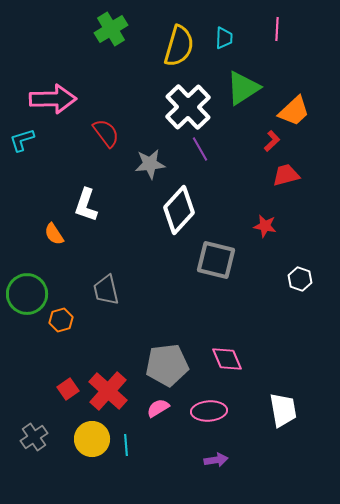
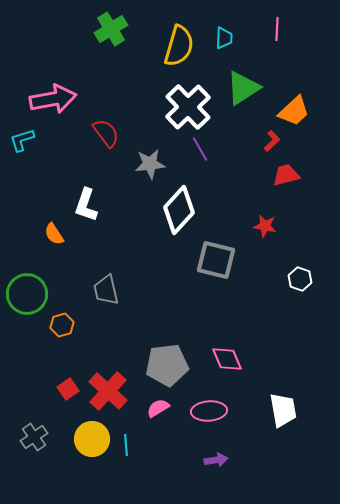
pink arrow: rotated 9 degrees counterclockwise
orange hexagon: moved 1 px right, 5 px down
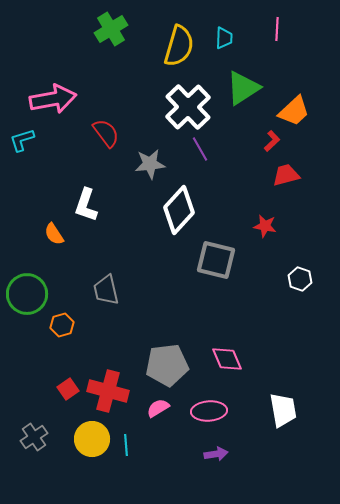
red cross: rotated 27 degrees counterclockwise
purple arrow: moved 6 px up
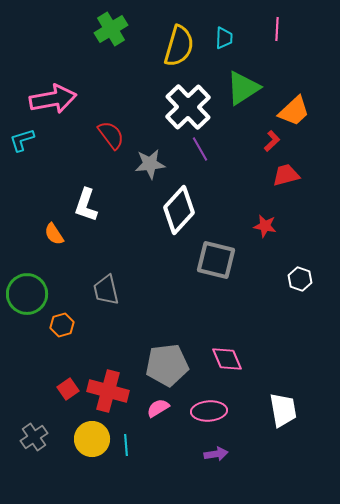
red semicircle: moved 5 px right, 2 px down
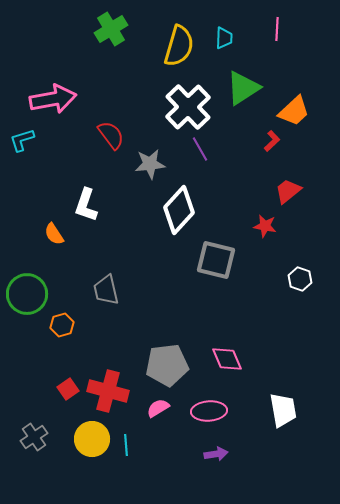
red trapezoid: moved 2 px right, 16 px down; rotated 24 degrees counterclockwise
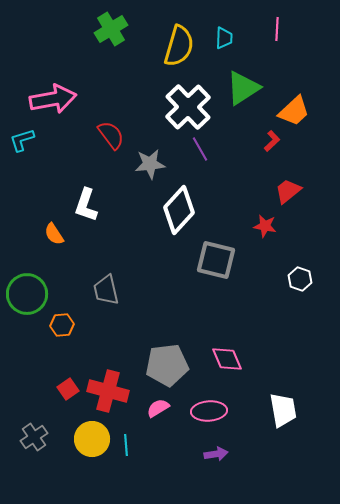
orange hexagon: rotated 10 degrees clockwise
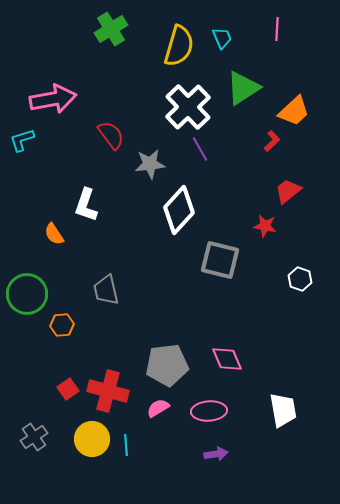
cyan trapezoid: moved 2 px left; rotated 25 degrees counterclockwise
gray square: moved 4 px right
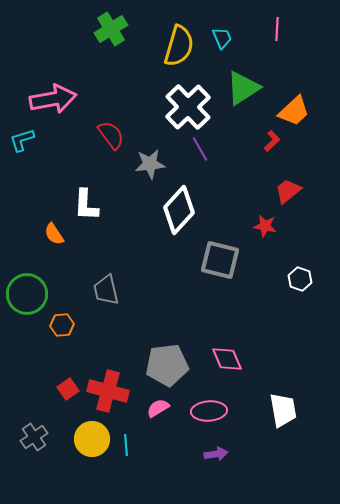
white L-shape: rotated 16 degrees counterclockwise
